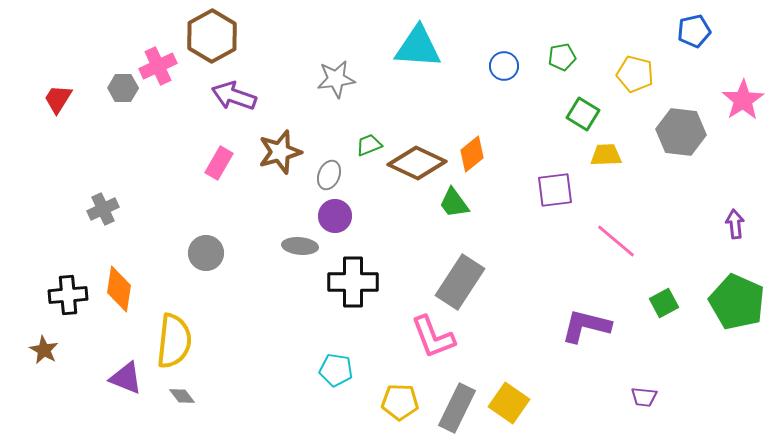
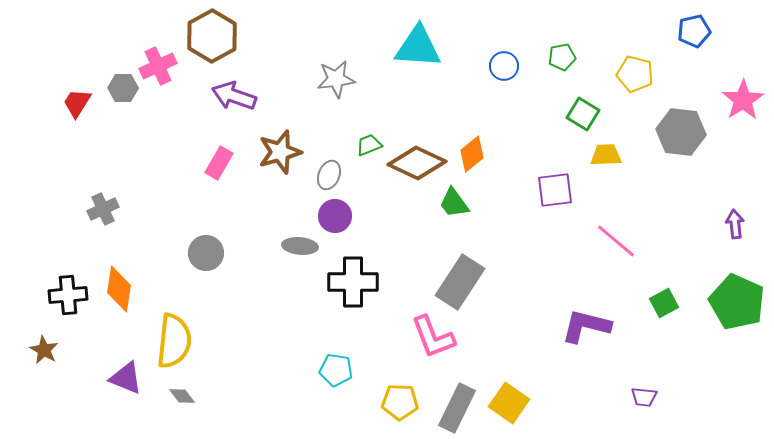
red trapezoid at (58, 99): moved 19 px right, 4 px down
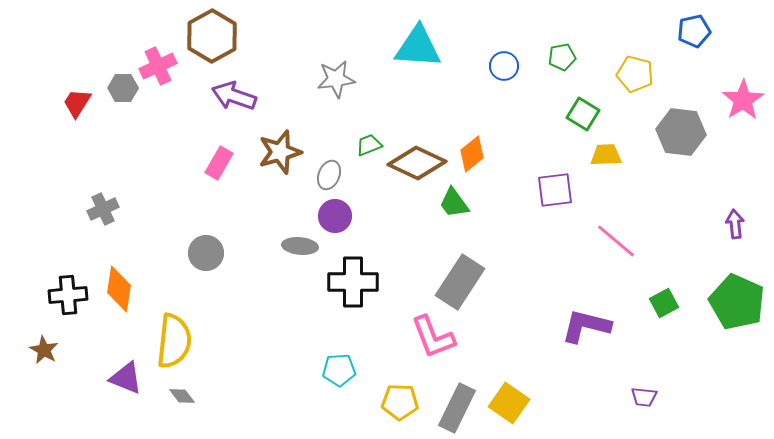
cyan pentagon at (336, 370): moved 3 px right; rotated 12 degrees counterclockwise
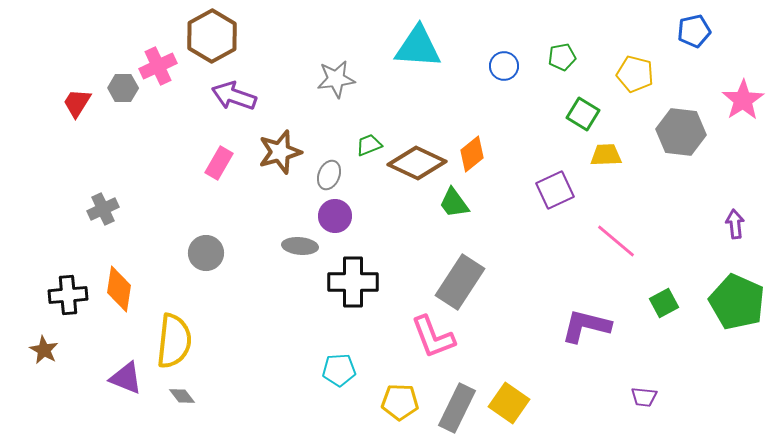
purple square at (555, 190): rotated 18 degrees counterclockwise
